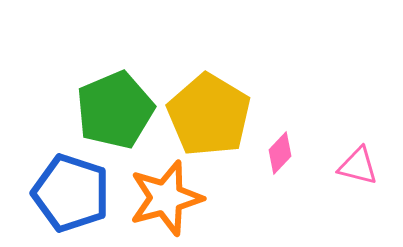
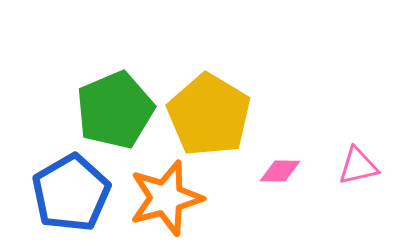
pink diamond: moved 18 px down; rotated 48 degrees clockwise
pink triangle: rotated 27 degrees counterclockwise
blue pentagon: rotated 24 degrees clockwise
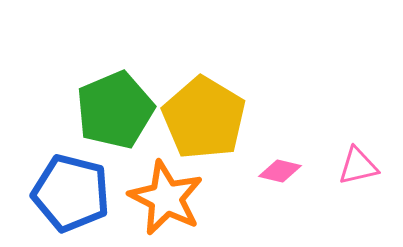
yellow pentagon: moved 5 px left, 3 px down
pink diamond: rotated 12 degrees clockwise
blue pentagon: rotated 28 degrees counterclockwise
orange star: rotated 30 degrees counterclockwise
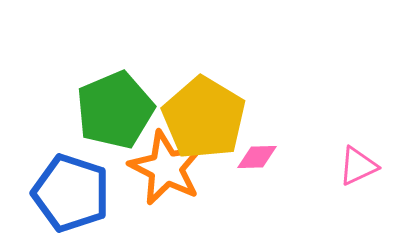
pink triangle: rotated 12 degrees counterclockwise
pink diamond: moved 23 px left, 14 px up; rotated 15 degrees counterclockwise
blue pentagon: rotated 4 degrees clockwise
orange star: moved 30 px up
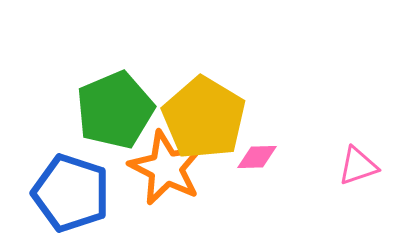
pink triangle: rotated 6 degrees clockwise
